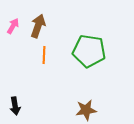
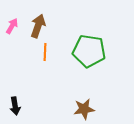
pink arrow: moved 1 px left
orange line: moved 1 px right, 3 px up
brown star: moved 2 px left, 1 px up
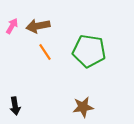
brown arrow: rotated 120 degrees counterclockwise
orange line: rotated 36 degrees counterclockwise
brown star: moved 1 px left, 2 px up
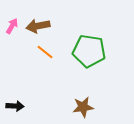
orange line: rotated 18 degrees counterclockwise
black arrow: rotated 78 degrees counterclockwise
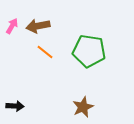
brown star: rotated 15 degrees counterclockwise
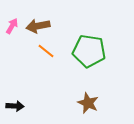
orange line: moved 1 px right, 1 px up
brown star: moved 5 px right, 4 px up; rotated 25 degrees counterclockwise
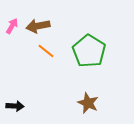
green pentagon: rotated 24 degrees clockwise
